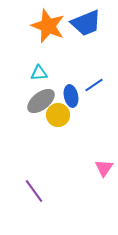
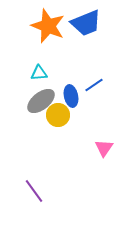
pink triangle: moved 20 px up
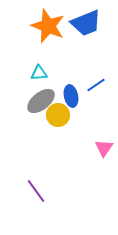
blue line: moved 2 px right
purple line: moved 2 px right
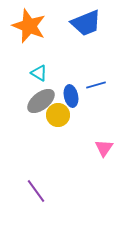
orange star: moved 19 px left
cyan triangle: rotated 36 degrees clockwise
blue line: rotated 18 degrees clockwise
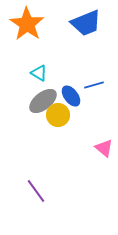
orange star: moved 2 px left, 2 px up; rotated 12 degrees clockwise
blue line: moved 2 px left
blue ellipse: rotated 25 degrees counterclockwise
gray ellipse: moved 2 px right
pink triangle: rotated 24 degrees counterclockwise
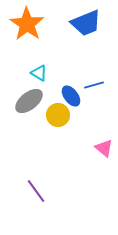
gray ellipse: moved 14 px left
